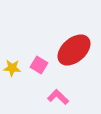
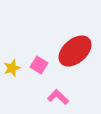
red ellipse: moved 1 px right, 1 px down
yellow star: rotated 24 degrees counterclockwise
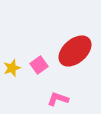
pink square: rotated 24 degrees clockwise
pink L-shape: moved 2 px down; rotated 25 degrees counterclockwise
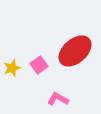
pink L-shape: rotated 10 degrees clockwise
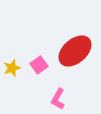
pink L-shape: rotated 90 degrees counterclockwise
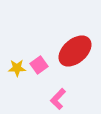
yellow star: moved 5 px right; rotated 18 degrees clockwise
pink L-shape: rotated 15 degrees clockwise
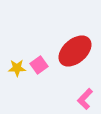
pink L-shape: moved 27 px right
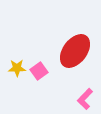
red ellipse: rotated 12 degrees counterclockwise
pink square: moved 6 px down
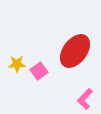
yellow star: moved 4 px up
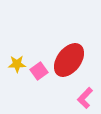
red ellipse: moved 6 px left, 9 px down
pink L-shape: moved 1 px up
